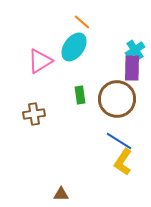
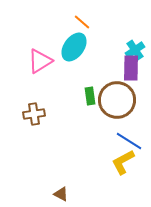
purple rectangle: moved 1 px left
green rectangle: moved 10 px right, 1 px down
brown circle: moved 1 px down
blue line: moved 10 px right
yellow L-shape: rotated 28 degrees clockwise
brown triangle: rotated 28 degrees clockwise
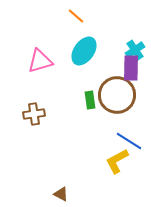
orange line: moved 6 px left, 6 px up
cyan ellipse: moved 10 px right, 4 px down
pink triangle: rotated 16 degrees clockwise
green rectangle: moved 4 px down
brown circle: moved 5 px up
yellow L-shape: moved 6 px left, 1 px up
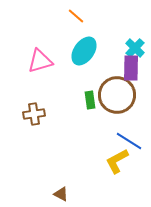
cyan cross: moved 2 px up; rotated 12 degrees counterclockwise
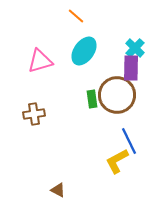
green rectangle: moved 2 px right, 1 px up
blue line: rotated 32 degrees clockwise
brown triangle: moved 3 px left, 4 px up
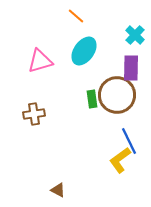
cyan cross: moved 13 px up
yellow L-shape: moved 3 px right, 1 px up; rotated 8 degrees counterclockwise
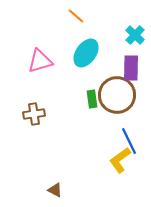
cyan ellipse: moved 2 px right, 2 px down
brown triangle: moved 3 px left
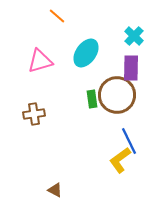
orange line: moved 19 px left
cyan cross: moved 1 px left, 1 px down
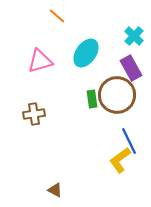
purple rectangle: rotated 30 degrees counterclockwise
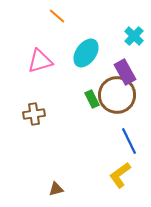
purple rectangle: moved 6 px left, 4 px down
green rectangle: rotated 18 degrees counterclockwise
yellow L-shape: moved 15 px down
brown triangle: moved 1 px right, 1 px up; rotated 42 degrees counterclockwise
